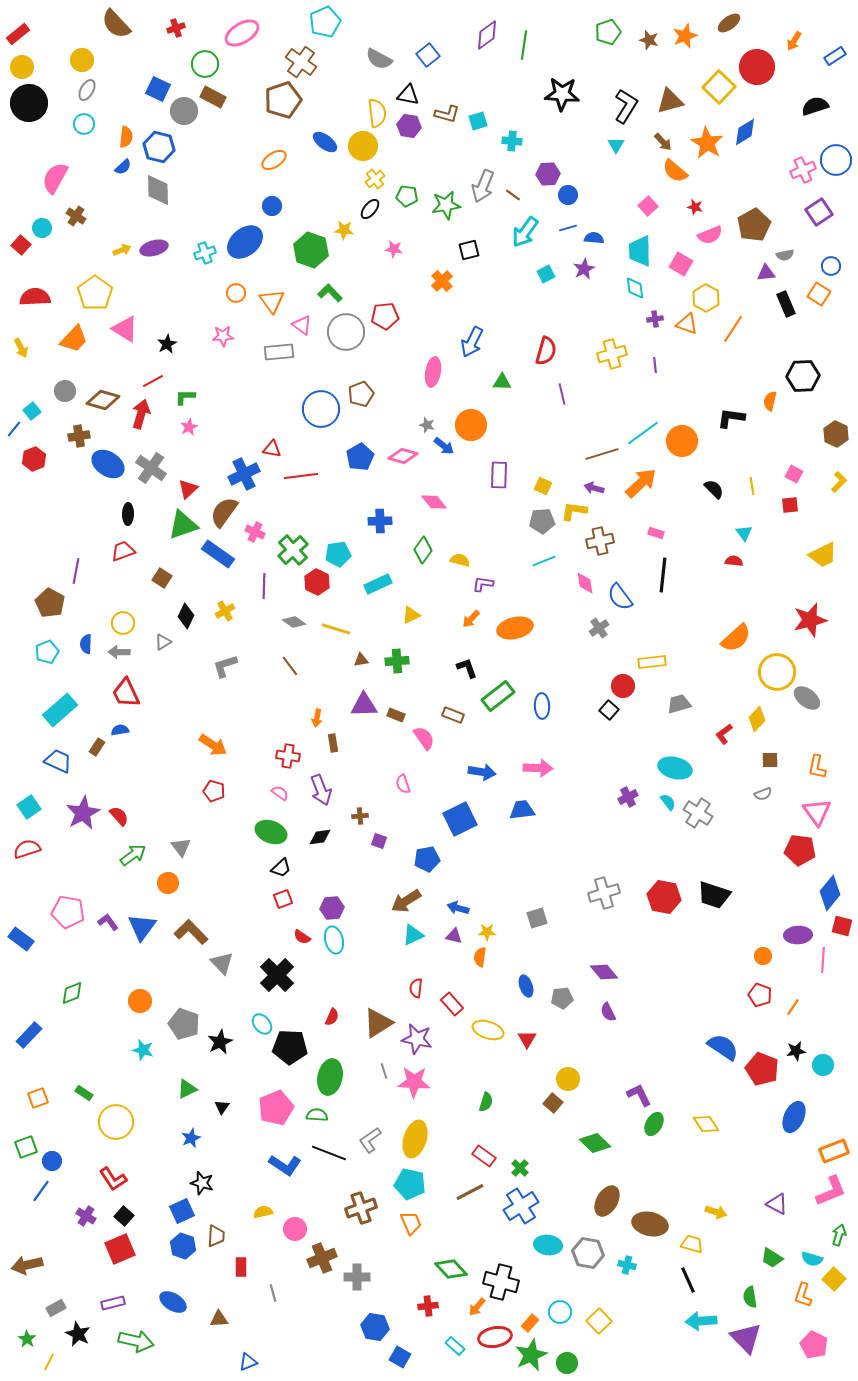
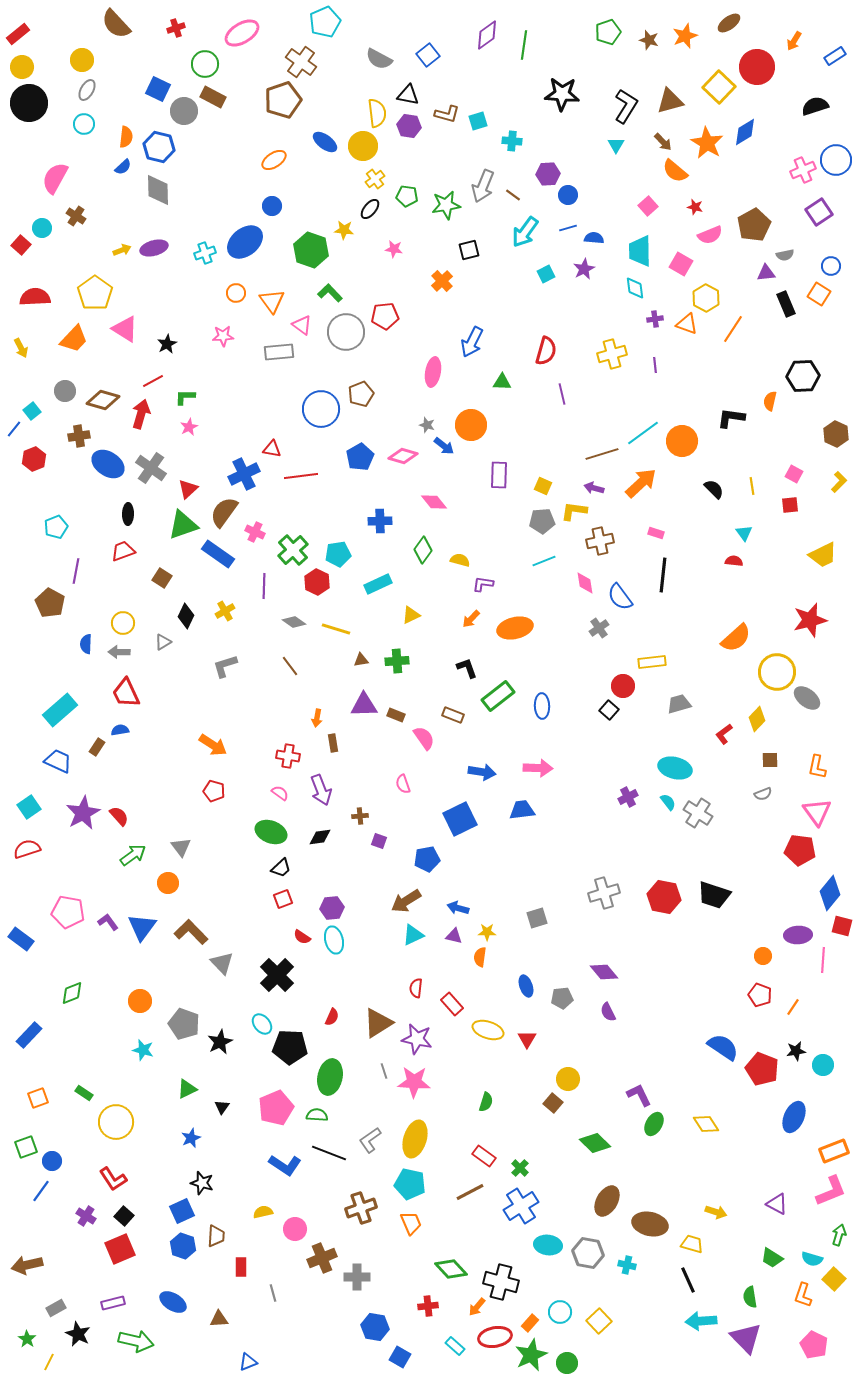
cyan pentagon at (47, 652): moved 9 px right, 125 px up
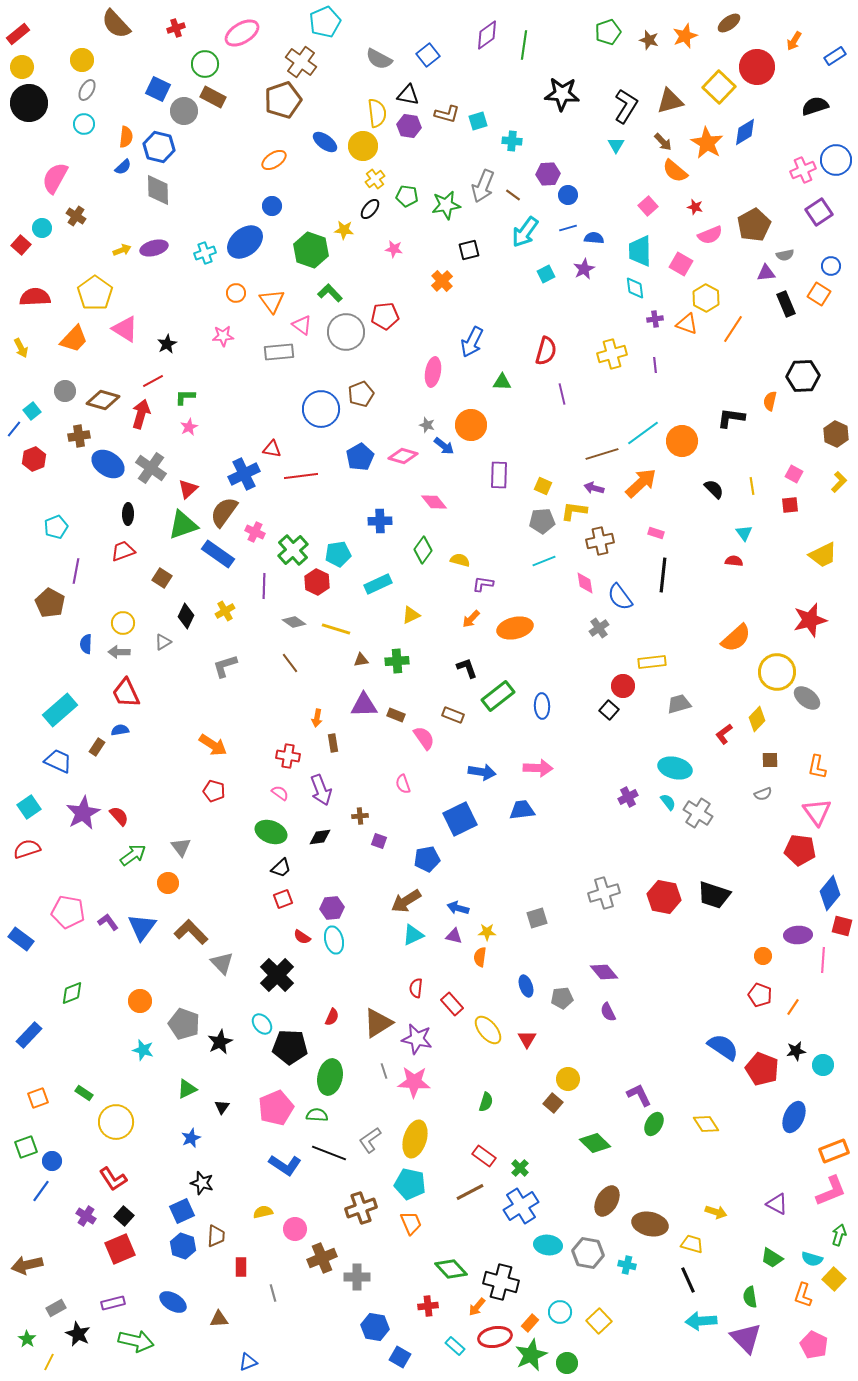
brown line at (290, 666): moved 3 px up
yellow ellipse at (488, 1030): rotated 32 degrees clockwise
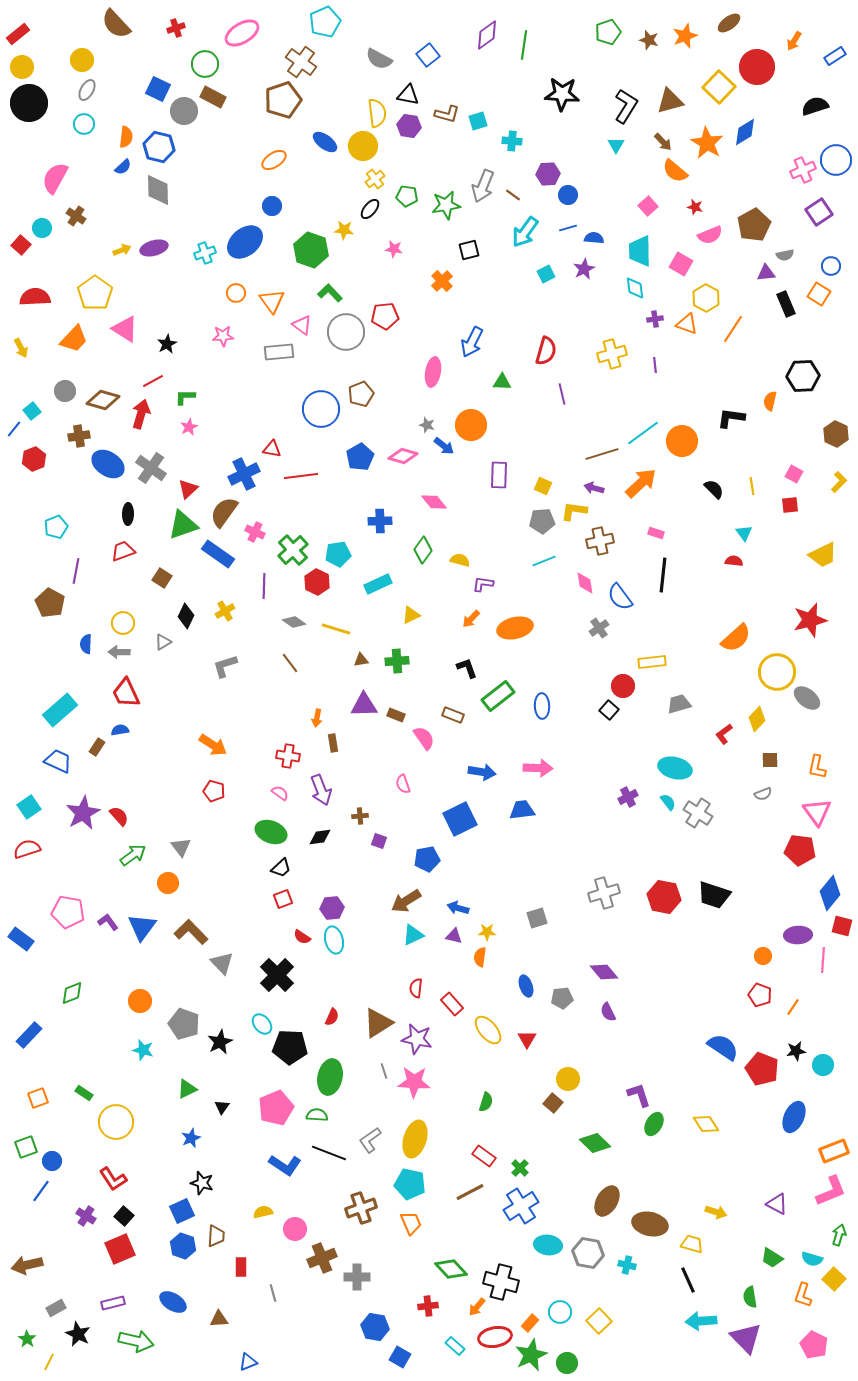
purple L-shape at (639, 1095): rotated 8 degrees clockwise
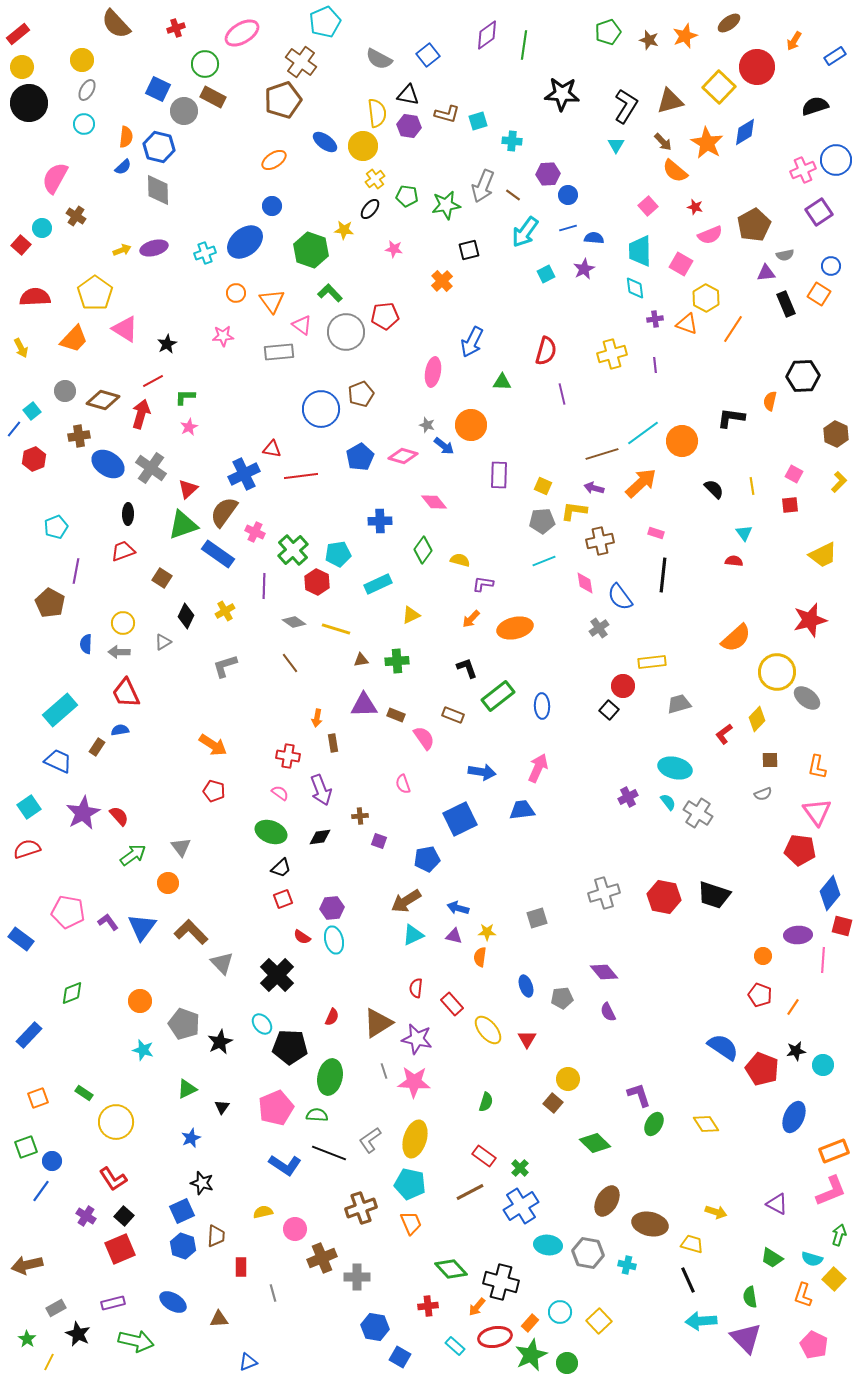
pink arrow at (538, 768): rotated 68 degrees counterclockwise
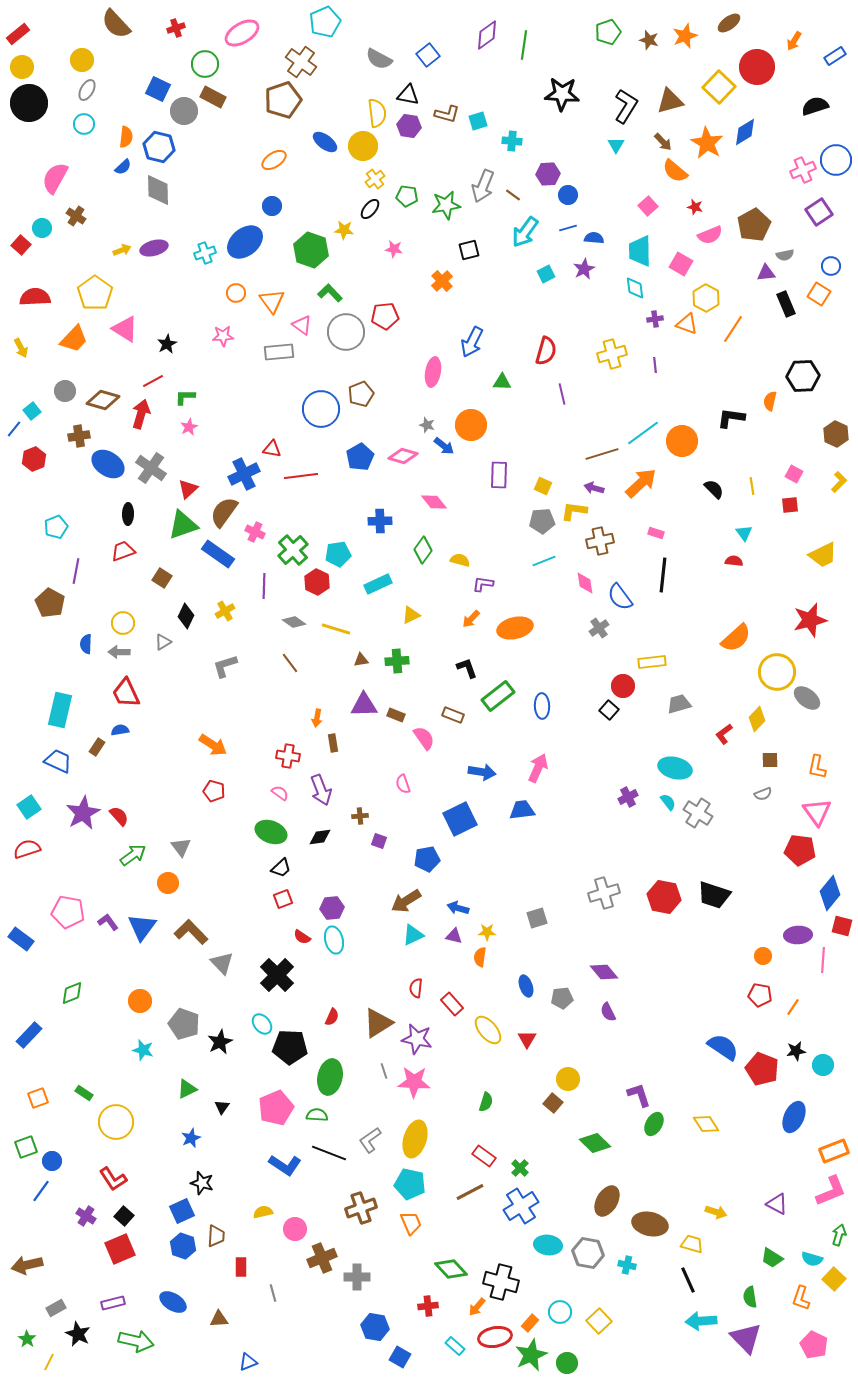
cyan rectangle at (60, 710): rotated 36 degrees counterclockwise
red pentagon at (760, 995): rotated 10 degrees counterclockwise
orange L-shape at (803, 1295): moved 2 px left, 3 px down
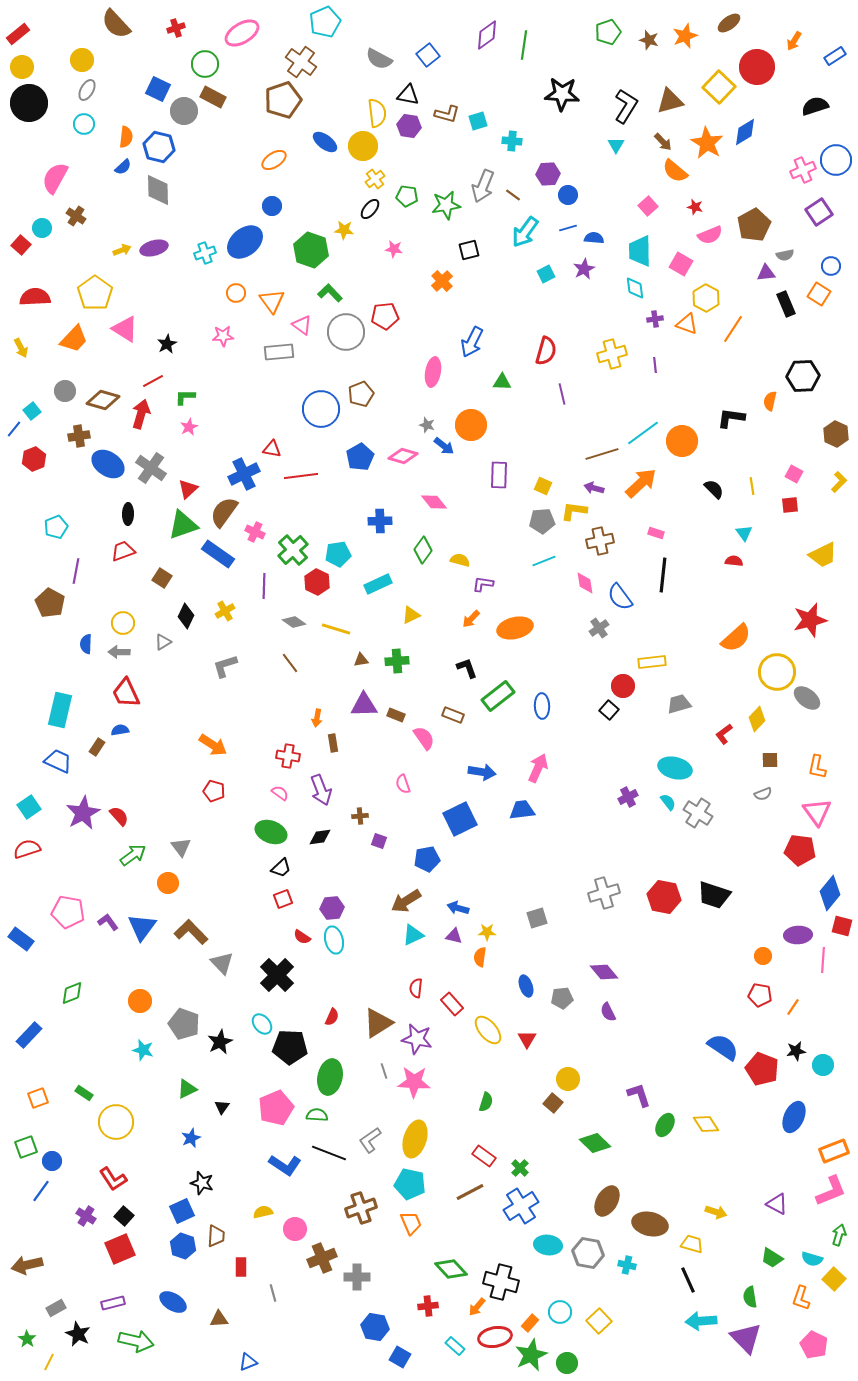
green ellipse at (654, 1124): moved 11 px right, 1 px down
